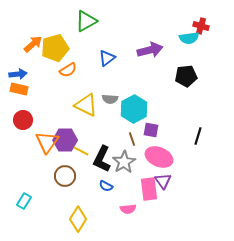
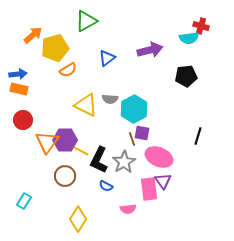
orange arrow: moved 9 px up
purple square: moved 9 px left, 3 px down
black L-shape: moved 3 px left, 1 px down
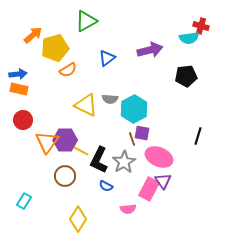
pink rectangle: rotated 35 degrees clockwise
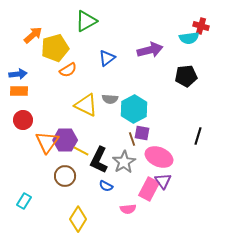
orange rectangle: moved 2 px down; rotated 12 degrees counterclockwise
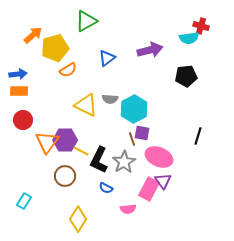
blue semicircle: moved 2 px down
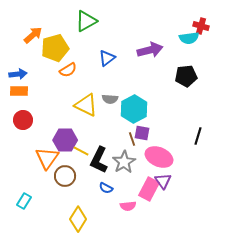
orange triangle: moved 16 px down
pink semicircle: moved 3 px up
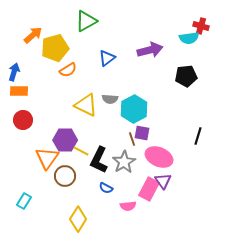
blue arrow: moved 4 px left, 2 px up; rotated 66 degrees counterclockwise
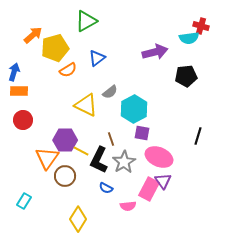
purple arrow: moved 5 px right, 2 px down
blue triangle: moved 10 px left
gray semicircle: moved 7 px up; rotated 42 degrees counterclockwise
brown line: moved 21 px left
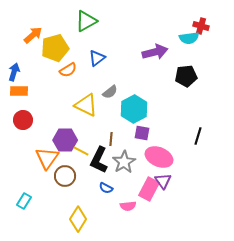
brown line: rotated 24 degrees clockwise
